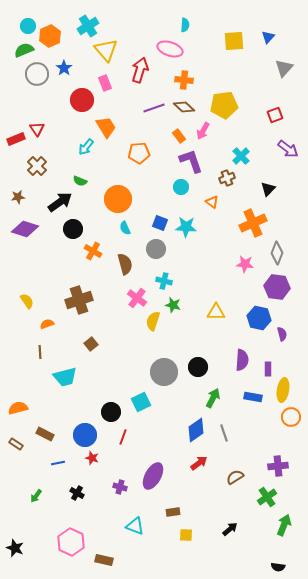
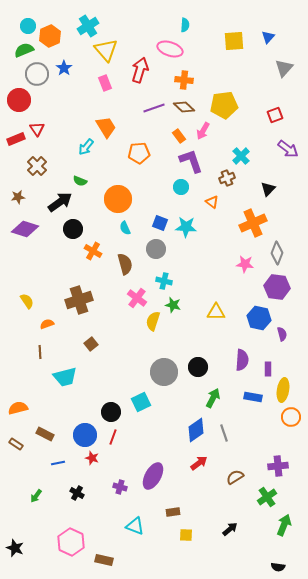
red circle at (82, 100): moved 63 px left
red line at (123, 437): moved 10 px left
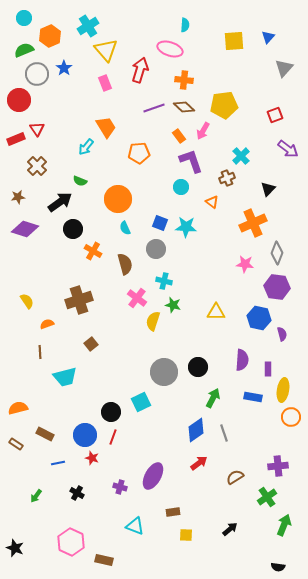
cyan circle at (28, 26): moved 4 px left, 8 px up
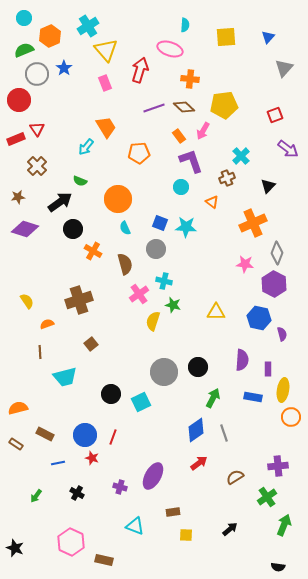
yellow square at (234, 41): moved 8 px left, 4 px up
orange cross at (184, 80): moved 6 px right, 1 px up
black triangle at (268, 189): moved 3 px up
purple hexagon at (277, 287): moved 3 px left, 3 px up; rotated 20 degrees clockwise
pink cross at (137, 298): moved 2 px right, 4 px up; rotated 18 degrees clockwise
black circle at (111, 412): moved 18 px up
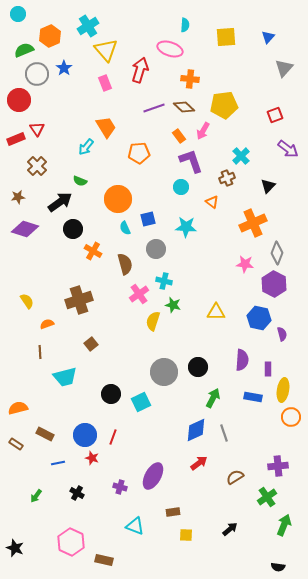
cyan circle at (24, 18): moved 6 px left, 4 px up
blue square at (160, 223): moved 12 px left, 4 px up; rotated 35 degrees counterclockwise
blue diamond at (196, 430): rotated 10 degrees clockwise
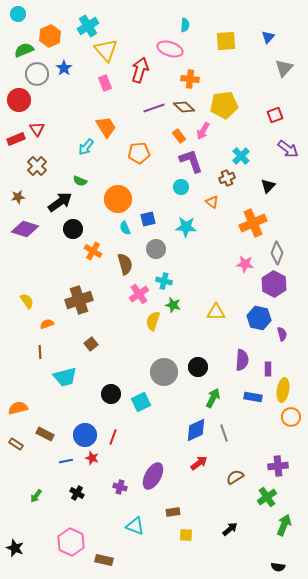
yellow square at (226, 37): moved 4 px down
blue line at (58, 463): moved 8 px right, 2 px up
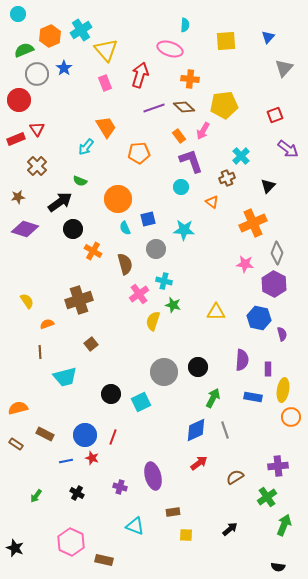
cyan cross at (88, 26): moved 7 px left, 4 px down
red arrow at (140, 70): moved 5 px down
cyan star at (186, 227): moved 2 px left, 3 px down
gray line at (224, 433): moved 1 px right, 3 px up
purple ellipse at (153, 476): rotated 44 degrees counterclockwise
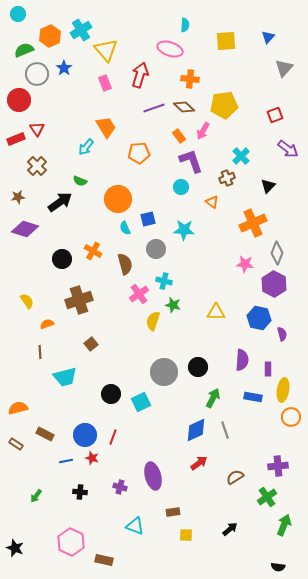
black circle at (73, 229): moved 11 px left, 30 px down
black cross at (77, 493): moved 3 px right, 1 px up; rotated 24 degrees counterclockwise
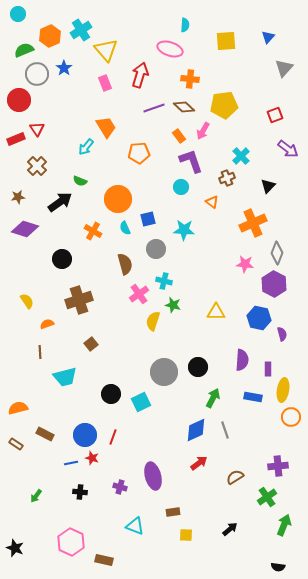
orange cross at (93, 251): moved 20 px up
blue line at (66, 461): moved 5 px right, 2 px down
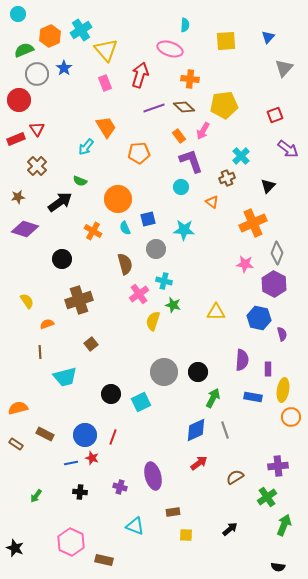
black circle at (198, 367): moved 5 px down
